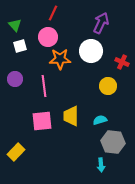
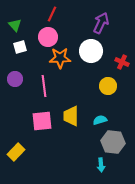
red line: moved 1 px left, 1 px down
white square: moved 1 px down
orange star: moved 1 px up
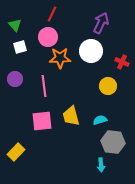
yellow trapezoid: rotated 15 degrees counterclockwise
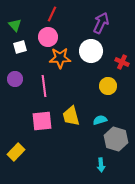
gray hexagon: moved 3 px right, 3 px up; rotated 10 degrees clockwise
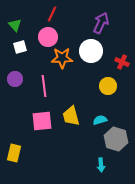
orange star: moved 2 px right
yellow rectangle: moved 2 px left, 1 px down; rotated 30 degrees counterclockwise
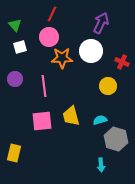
pink circle: moved 1 px right
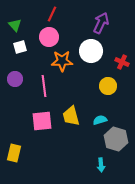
orange star: moved 3 px down
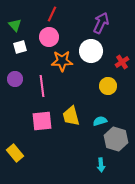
red cross: rotated 32 degrees clockwise
pink line: moved 2 px left
cyan semicircle: moved 1 px down
yellow rectangle: moved 1 px right; rotated 54 degrees counterclockwise
